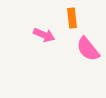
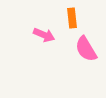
pink semicircle: moved 2 px left; rotated 8 degrees clockwise
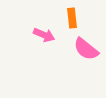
pink semicircle: rotated 20 degrees counterclockwise
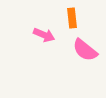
pink semicircle: moved 1 px left, 1 px down
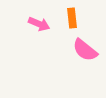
pink arrow: moved 5 px left, 11 px up
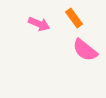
orange rectangle: moved 2 px right; rotated 30 degrees counterclockwise
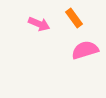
pink semicircle: rotated 124 degrees clockwise
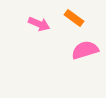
orange rectangle: rotated 18 degrees counterclockwise
